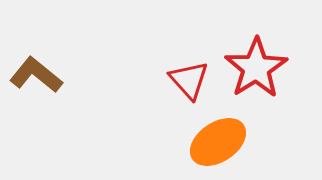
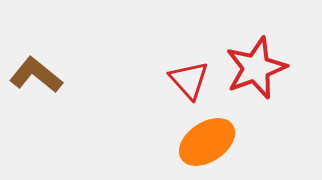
red star: rotated 12 degrees clockwise
orange ellipse: moved 11 px left
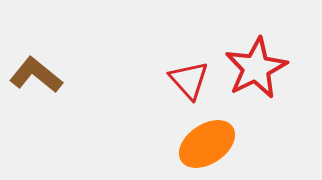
red star: rotated 6 degrees counterclockwise
orange ellipse: moved 2 px down
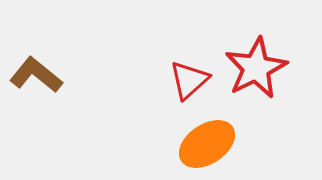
red triangle: rotated 30 degrees clockwise
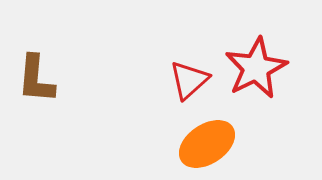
brown L-shape: moved 4 px down; rotated 124 degrees counterclockwise
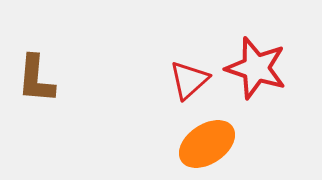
red star: rotated 28 degrees counterclockwise
